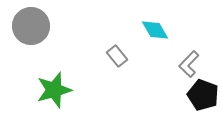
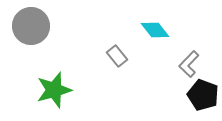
cyan diamond: rotated 8 degrees counterclockwise
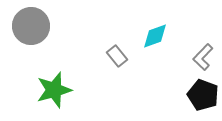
cyan diamond: moved 6 px down; rotated 72 degrees counterclockwise
gray L-shape: moved 14 px right, 7 px up
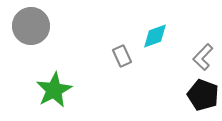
gray rectangle: moved 5 px right; rotated 15 degrees clockwise
green star: rotated 12 degrees counterclockwise
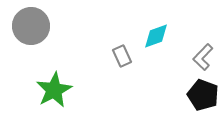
cyan diamond: moved 1 px right
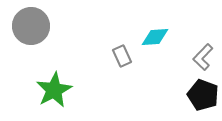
cyan diamond: moved 1 px left, 1 px down; rotated 16 degrees clockwise
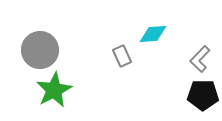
gray circle: moved 9 px right, 24 px down
cyan diamond: moved 2 px left, 3 px up
gray L-shape: moved 3 px left, 2 px down
black pentagon: rotated 20 degrees counterclockwise
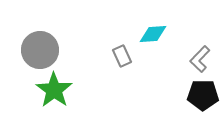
green star: rotated 9 degrees counterclockwise
